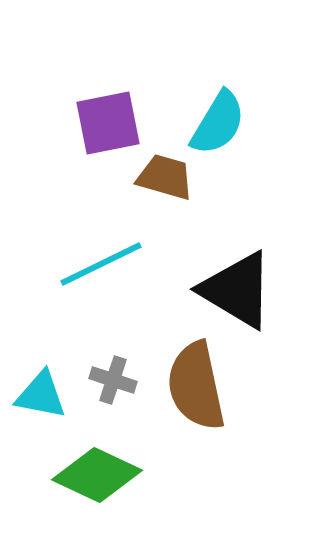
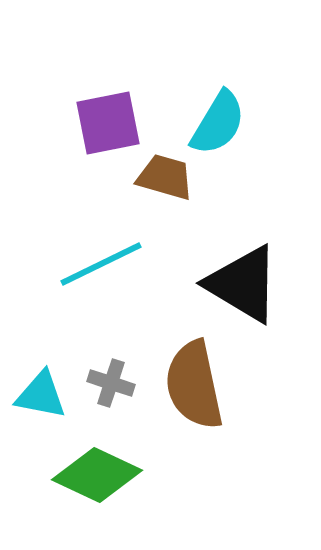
black triangle: moved 6 px right, 6 px up
gray cross: moved 2 px left, 3 px down
brown semicircle: moved 2 px left, 1 px up
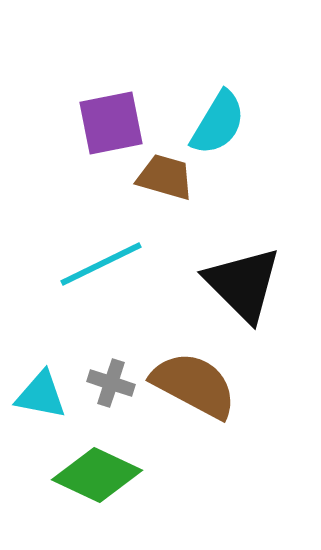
purple square: moved 3 px right
black triangle: rotated 14 degrees clockwise
brown semicircle: rotated 130 degrees clockwise
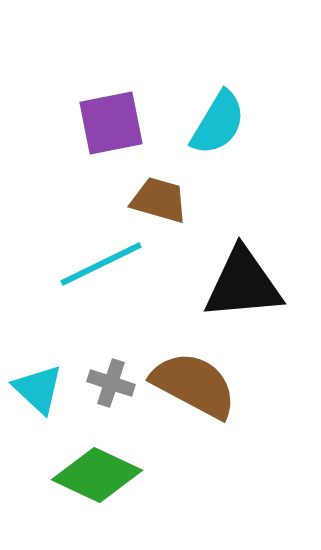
brown trapezoid: moved 6 px left, 23 px down
black triangle: rotated 50 degrees counterclockwise
cyan triangle: moved 3 px left, 6 px up; rotated 32 degrees clockwise
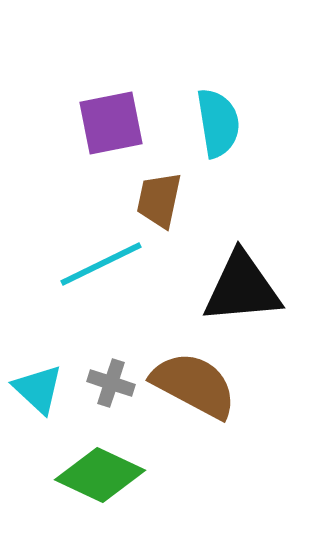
cyan semicircle: rotated 40 degrees counterclockwise
brown trapezoid: rotated 94 degrees counterclockwise
black triangle: moved 1 px left, 4 px down
green diamond: moved 3 px right
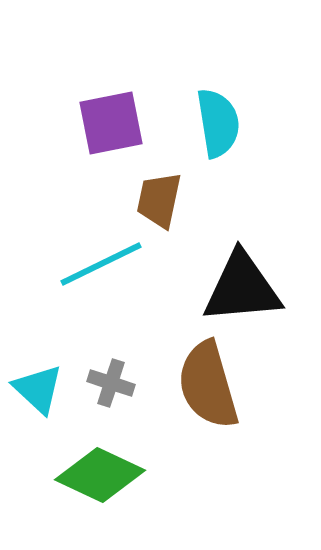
brown semicircle: moved 14 px right; rotated 134 degrees counterclockwise
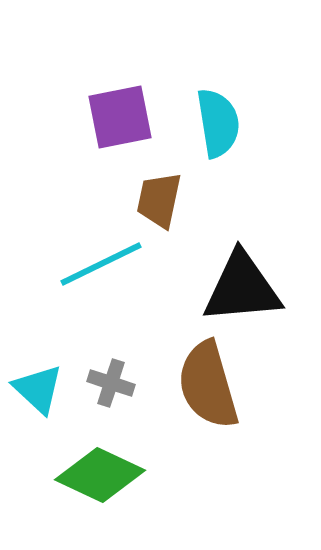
purple square: moved 9 px right, 6 px up
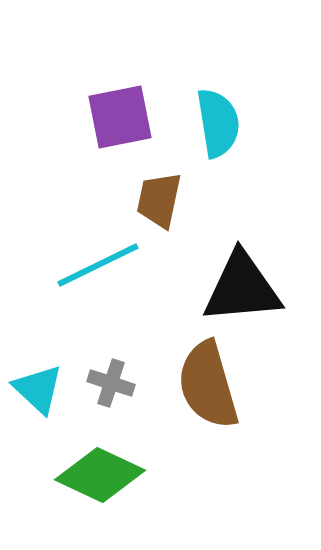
cyan line: moved 3 px left, 1 px down
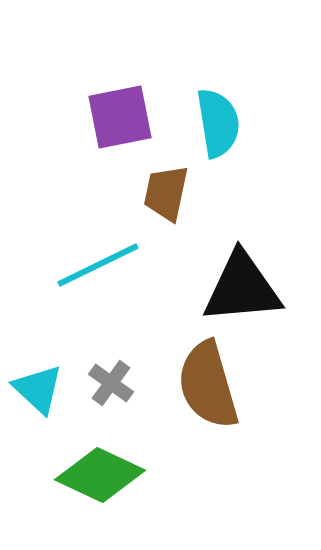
brown trapezoid: moved 7 px right, 7 px up
gray cross: rotated 18 degrees clockwise
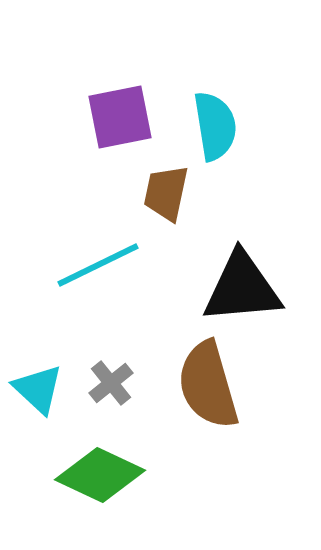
cyan semicircle: moved 3 px left, 3 px down
gray cross: rotated 15 degrees clockwise
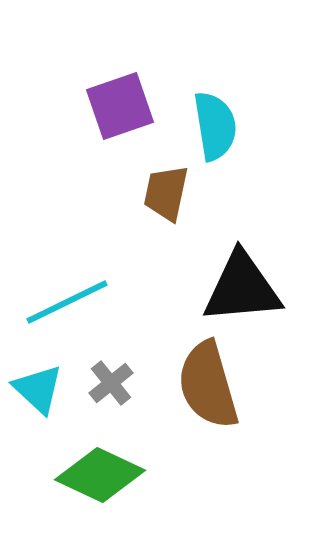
purple square: moved 11 px up; rotated 8 degrees counterclockwise
cyan line: moved 31 px left, 37 px down
